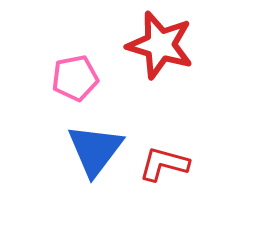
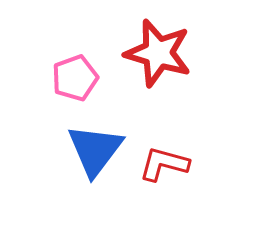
red star: moved 2 px left, 8 px down
pink pentagon: rotated 9 degrees counterclockwise
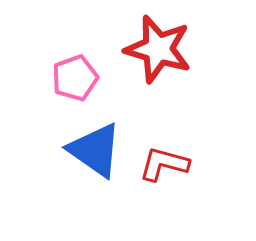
red star: moved 4 px up
blue triangle: rotated 32 degrees counterclockwise
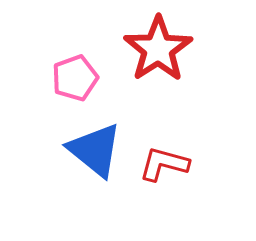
red star: rotated 22 degrees clockwise
blue triangle: rotated 4 degrees clockwise
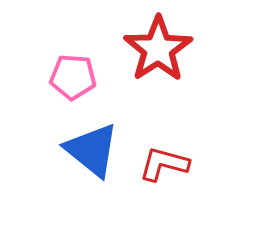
pink pentagon: moved 2 px left, 1 px up; rotated 24 degrees clockwise
blue triangle: moved 3 px left
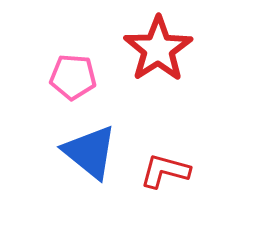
blue triangle: moved 2 px left, 2 px down
red L-shape: moved 1 px right, 7 px down
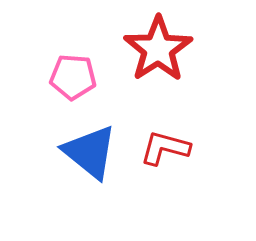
red L-shape: moved 23 px up
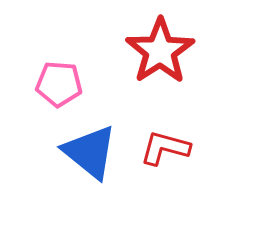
red star: moved 2 px right, 2 px down
pink pentagon: moved 14 px left, 7 px down
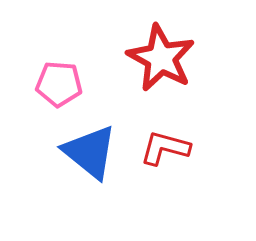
red star: moved 1 px right, 7 px down; rotated 10 degrees counterclockwise
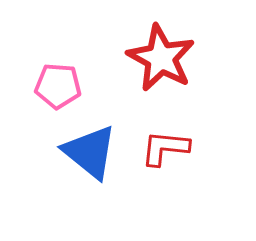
pink pentagon: moved 1 px left, 2 px down
red L-shape: rotated 9 degrees counterclockwise
